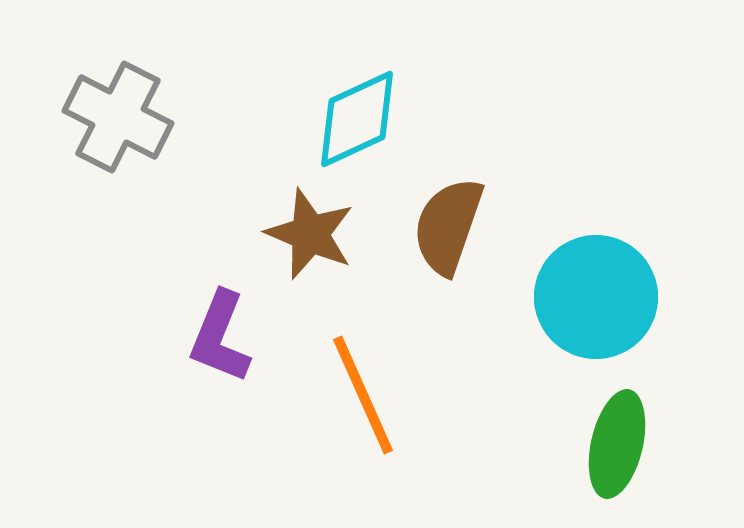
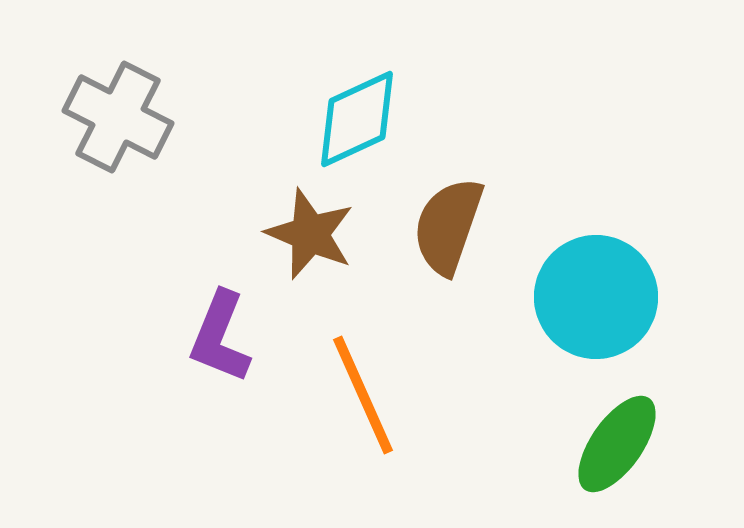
green ellipse: rotated 22 degrees clockwise
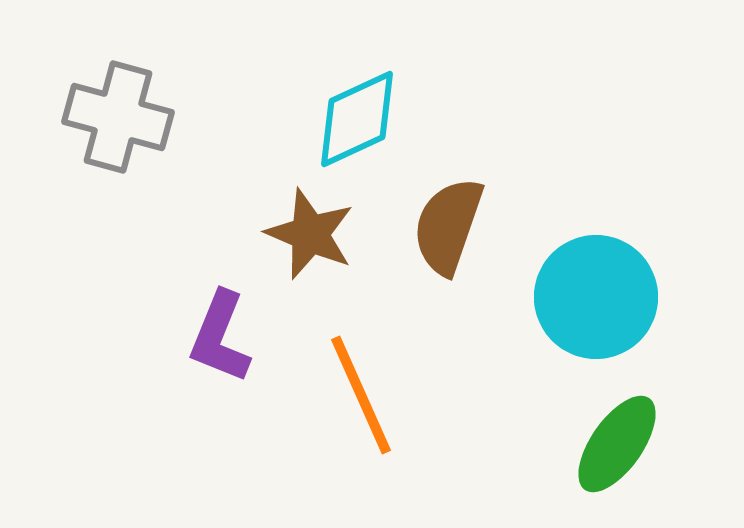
gray cross: rotated 12 degrees counterclockwise
orange line: moved 2 px left
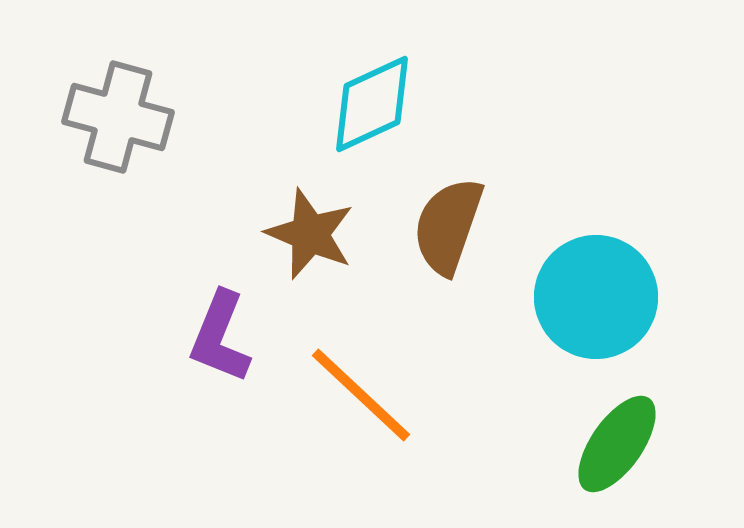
cyan diamond: moved 15 px right, 15 px up
orange line: rotated 23 degrees counterclockwise
